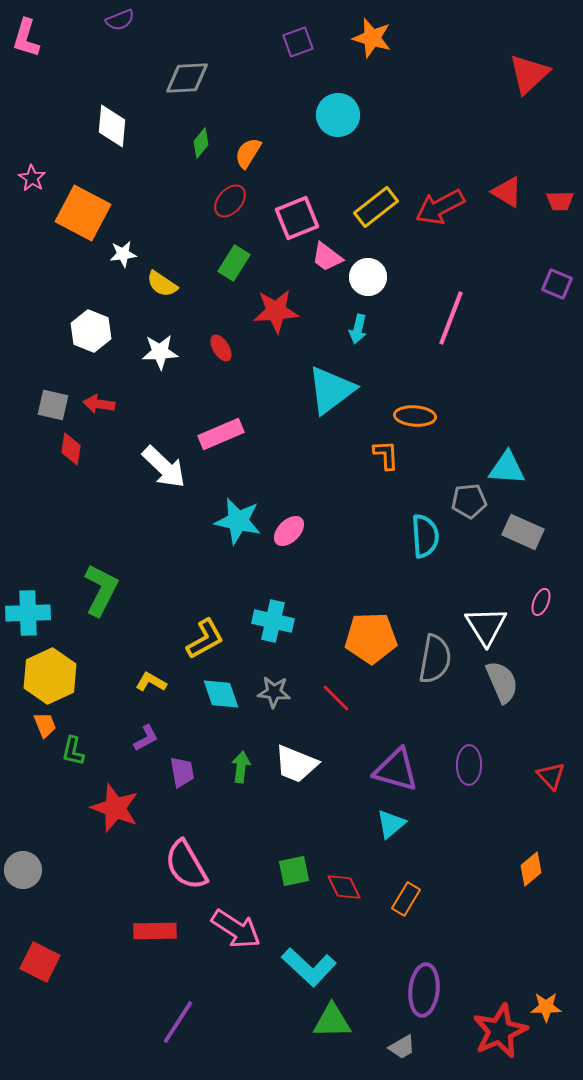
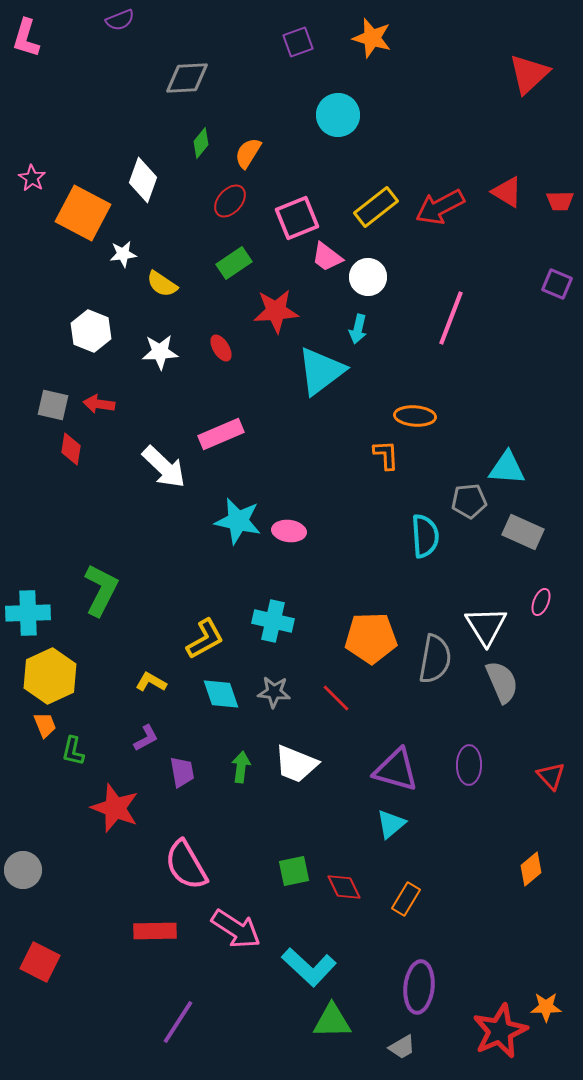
white diamond at (112, 126): moved 31 px right, 54 px down; rotated 15 degrees clockwise
green rectangle at (234, 263): rotated 24 degrees clockwise
cyan triangle at (331, 390): moved 10 px left, 19 px up
pink ellipse at (289, 531): rotated 52 degrees clockwise
purple ellipse at (424, 990): moved 5 px left, 3 px up
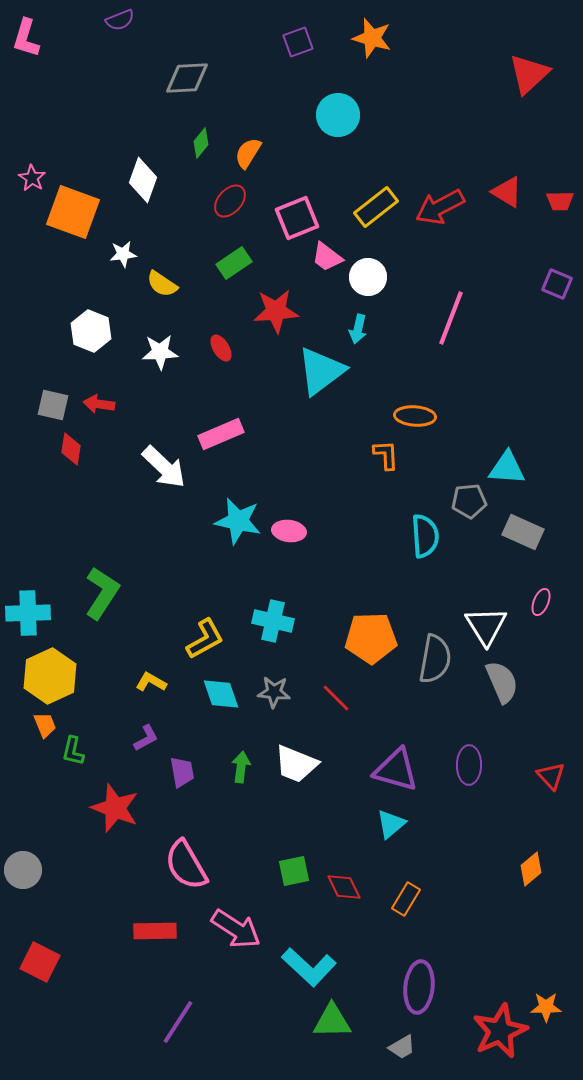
orange square at (83, 213): moved 10 px left, 1 px up; rotated 8 degrees counterclockwise
green L-shape at (101, 590): moved 1 px right, 3 px down; rotated 6 degrees clockwise
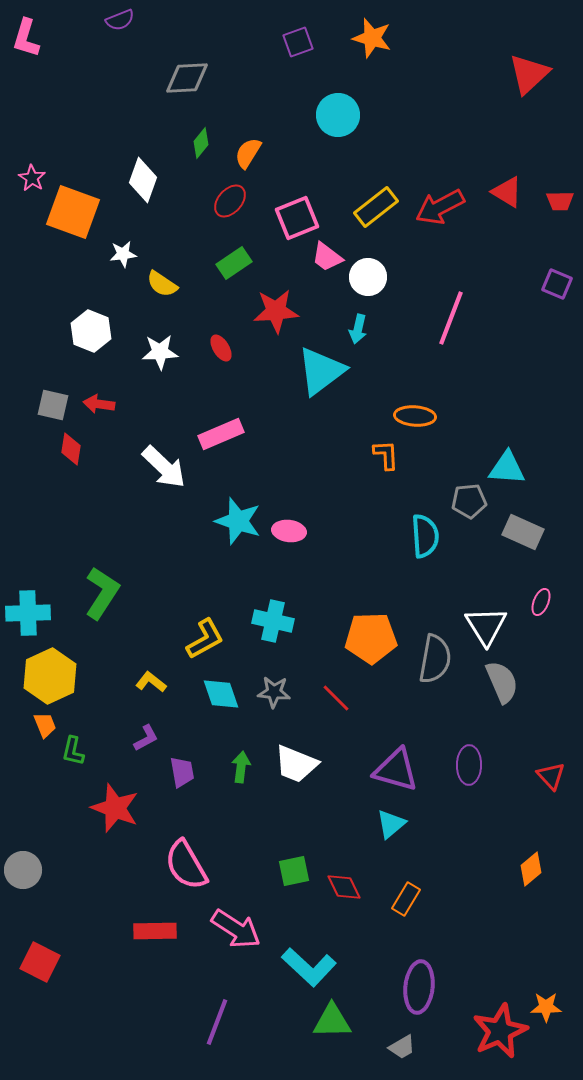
cyan star at (238, 521): rotated 6 degrees clockwise
yellow L-shape at (151, 682): rotated 8 degrees clockwise
purple line at (178, 1022): moved 39 px right; rotated 12 degrees counterclockwise
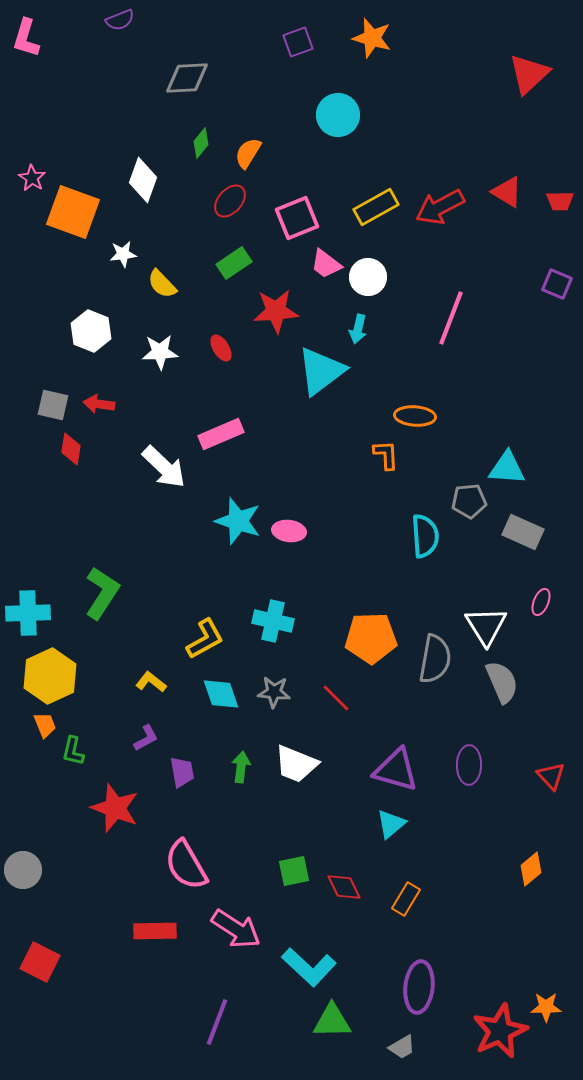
yellow rectangle at (376, 207): rotated 9 degrees clockwise
pink trapezoid at (327, 257): moved 1 px left, 7 px down
yellow semicircle at (162, 284): rotated 12 degrees clockwise
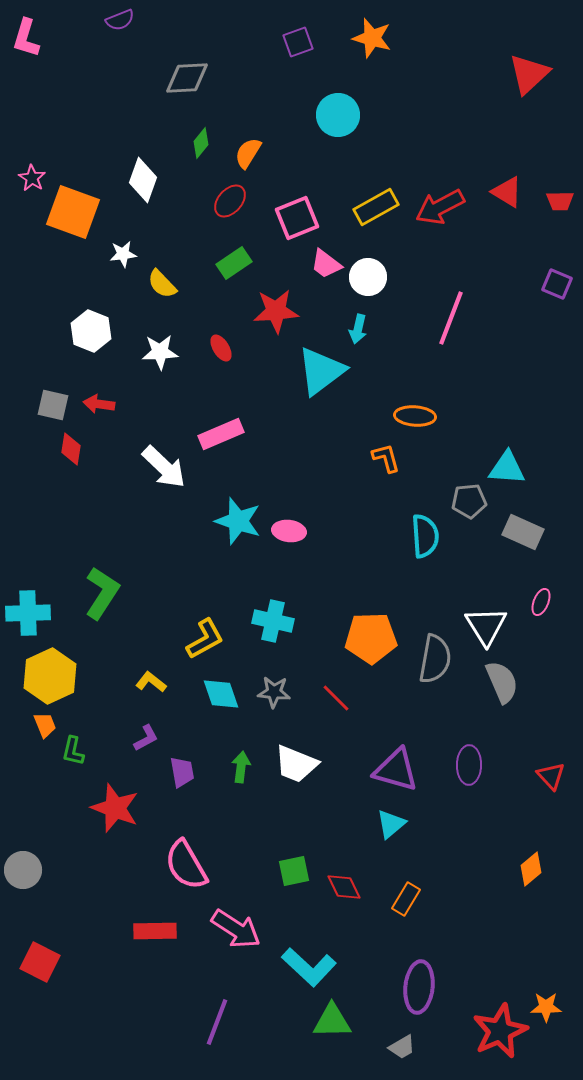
orange L-shape at (386, 455): moved 3 px down; rotated 12 degrees counterclockwise
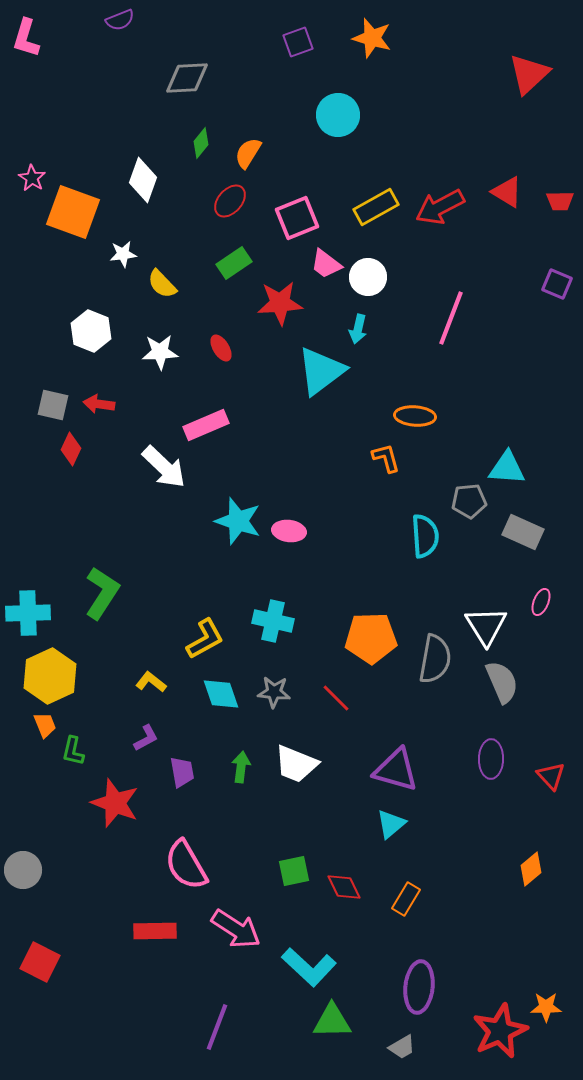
red star at (276, 311): moved 4 px right, 8 px up
pink rectangle at (221, 434): moved 15 px left, 9 px up
red diamond at (71, 449): rotated 16 degrees clockwise
purple ellipse at (469, 765): moved 22 px right, 6 px up
red star at (115, 808): moved 5 px up
purple line at (217, 1022): moved 5 px down
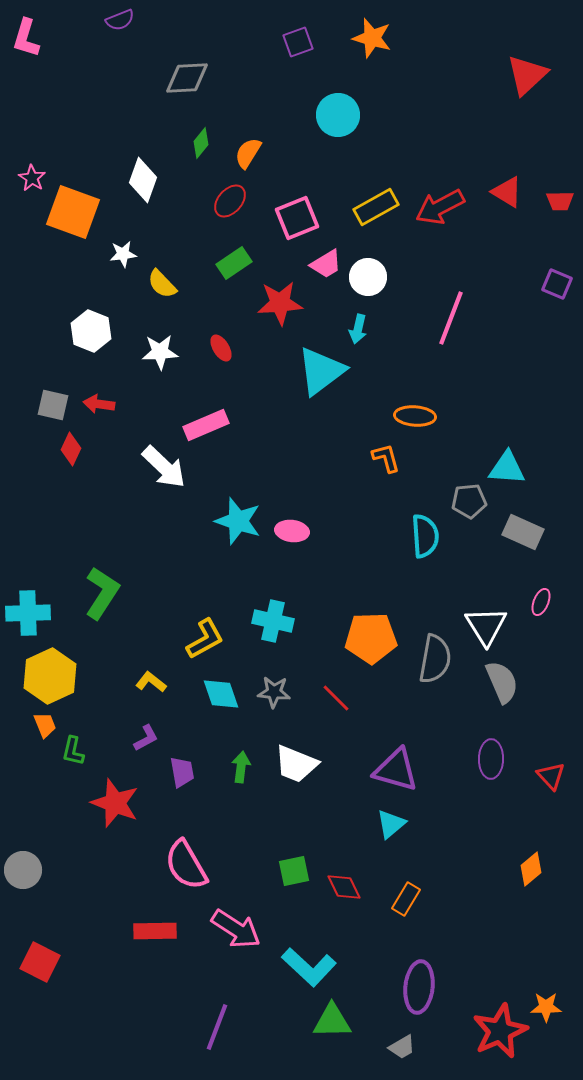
red triangle at (529, 74): moved 2 px left, 1 px down
pink trapezoid at (326, 264): rotated 68 degrees counterclockwise
pink ellipse at (289, 531): moved 3 px right
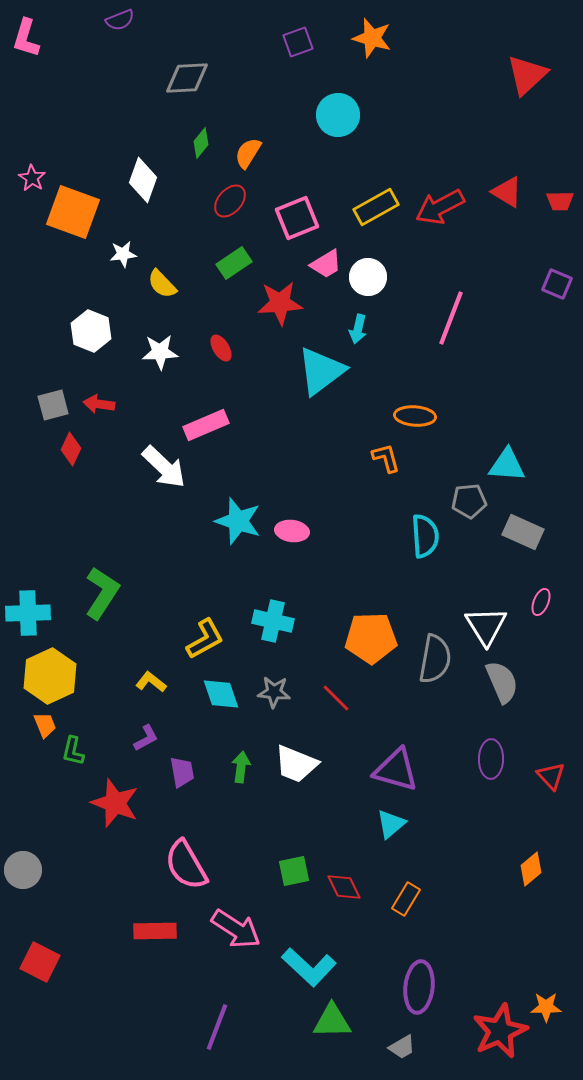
gray square at (53, 405): rotated 28 degrees counterclockwise
cyan triangle at (507, 468): moved 3 px up
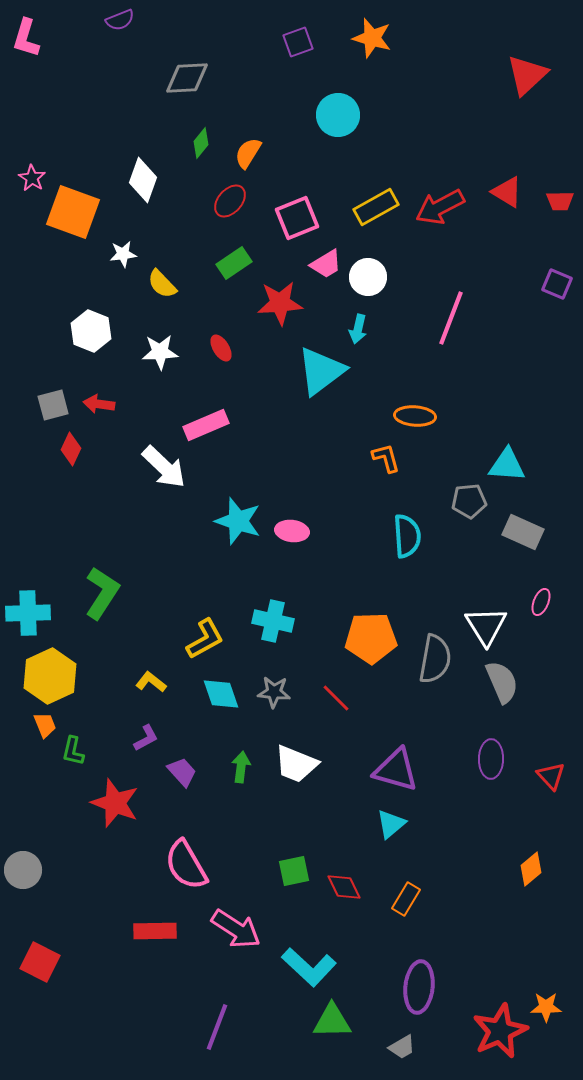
cyan semicircle at (425, 536): moved 18 px left
purple trapezoid at (182, 772): rotated 32 degrees counterclockwise
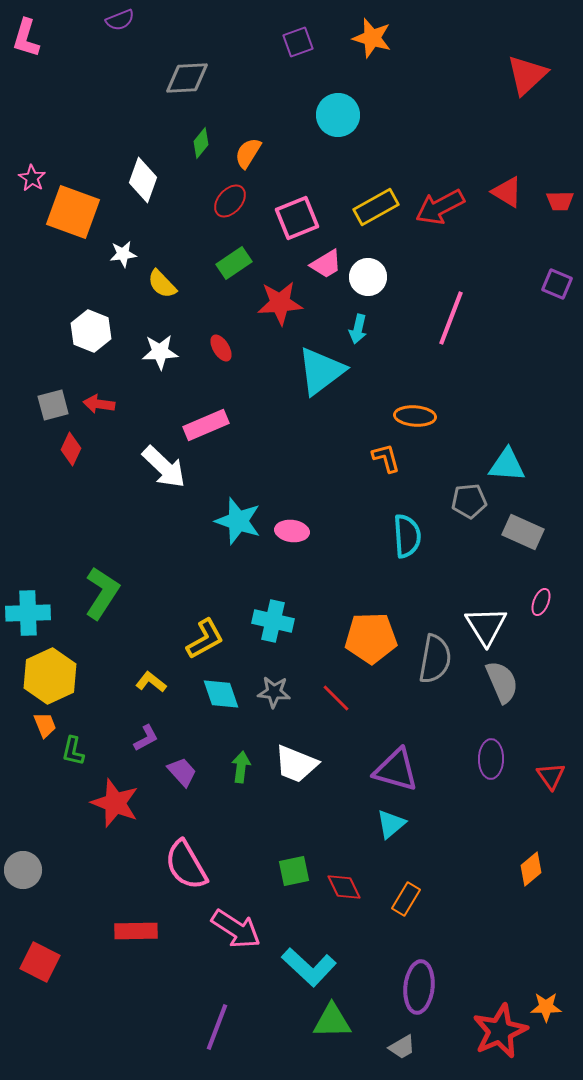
red triangle at (551, 776): rotated 8 degrees clockwise
red rectangle at (155, 931): moved 19 px left
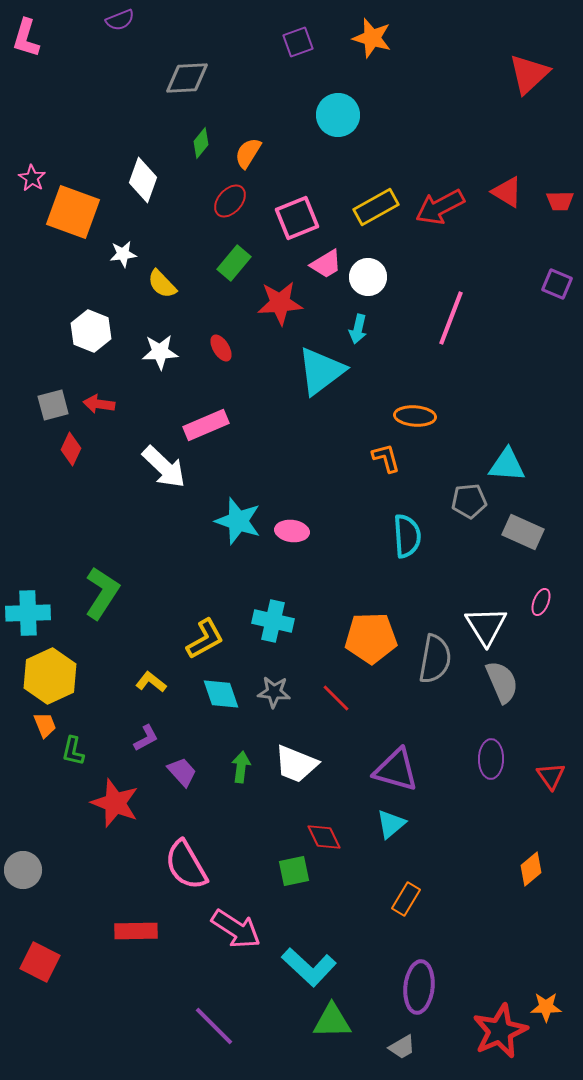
red triangle at (527, 75): moved 2 px right, 1 px up
green rectangle at (234, 263): rotated 16 degrees counterclockwise
red diamond at (344, 887): moved 20 px left, 50 px up
purple line at (217, 1027): moved 3 px left, 1 px up; rotated 66 degrees counterclockwise
